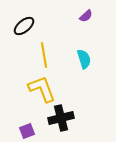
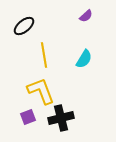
cyan semicircle: rotated 48 degrees clockwise
yellow L-shape: moved 1 px left, 2 px down
purple square: moved 1 px right, 14 px up
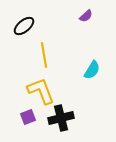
cyan semicircle: moved 8 px right, 11 px down
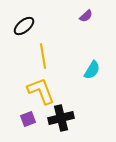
yellow line: moved 1 px left, 1 px down
purple square: moved 2 px down
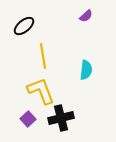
cyan semicircle: moved 6 px left; rotated 24 degrees counterclockwise
purple square: rotated 21 degrees counterclockwise
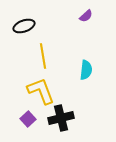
black ellipse: rotated 20 degrees clockwise
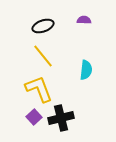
purple semicircle: moved 2 px left, 4 px down; rotated 136 degrees counterclockwise
black ellipse: moved 19 px right
yellow line: rotated 30 degrees counterclockwise
yellow L-shape: moved 2 px left, 2 px up
purple square: moved 6 px right, 2 px up
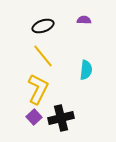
yellow L-shape: moved 1 px left; rotated 48 degrees clockwise
